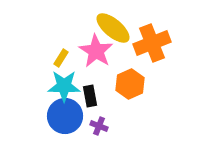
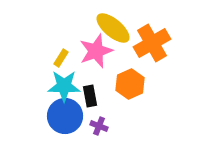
orange cross: rotated 9 degrees counterclockwise
pink star: rotated 20 degrees clockwise
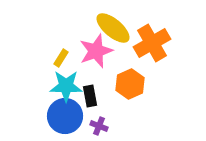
cyan star: moved 2 px right
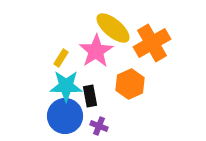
pink star: rotated 12 degrees counterclockwise
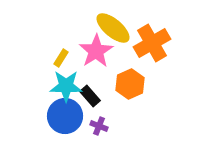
black rectangle: rotated 30 degrees counterclockwise
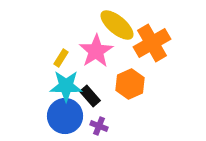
yellow ellipse: moved 4 px right, 3 px up
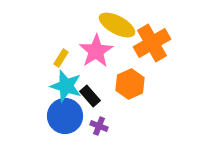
yellow ellipse: rotated 12 degrees counterclockwise
cyan star: rotated 16 degrees clockwise
